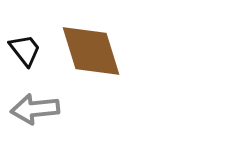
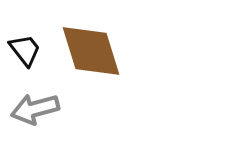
gray arrow: rotated 9 degrees counterclockwise
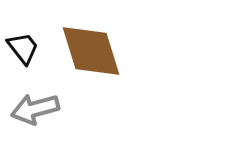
black trapezoid: moved 2 px left, 2 px up
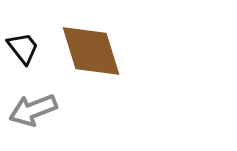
gray arrow: moved 2 px left, 1 px down; rotated 6 degrees counterclockwise
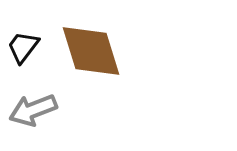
black trapezoid: moved 1 px up; rotated 105 degrees counterclockwise
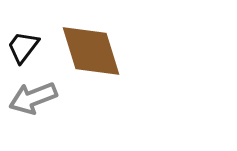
gray arrow: moved 12 px up
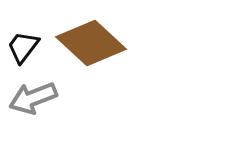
brown diamond: moved 8 px up; rotated 30 degrees counterclockwise
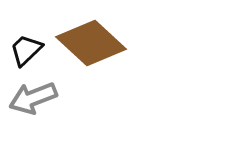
black trapezoid: moved 3 px right, 3 px down; rotated 9 degrees clockwise
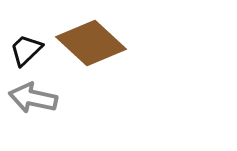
gray arrow: rotated 33 degrees clockwise
